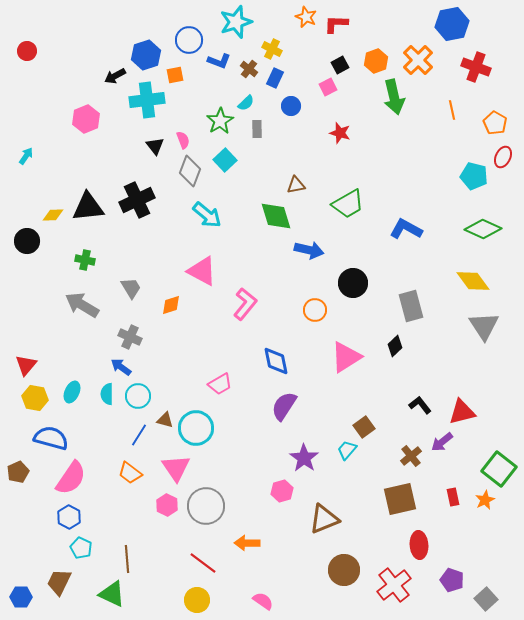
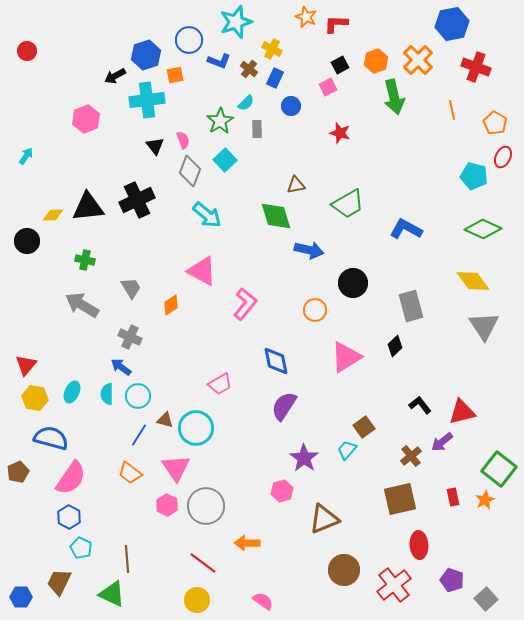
orange diamond at (171, 305): rotated 15 degrees counterclockwise
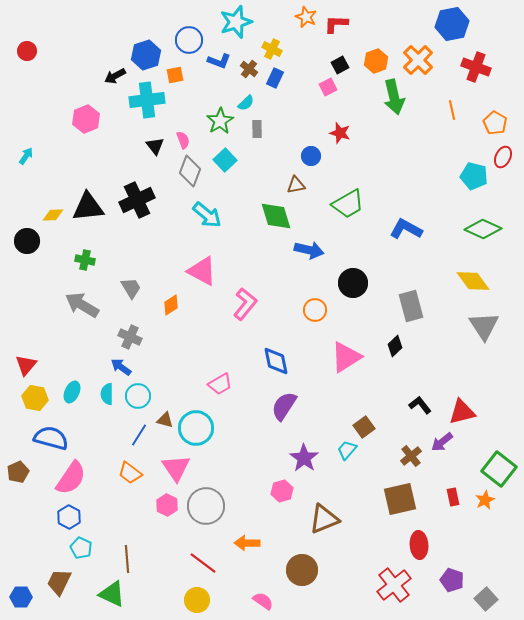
blue circle at (291, 106): moved 20 px right, 50 px down
brown circle at (344, 570): moved 42 px left
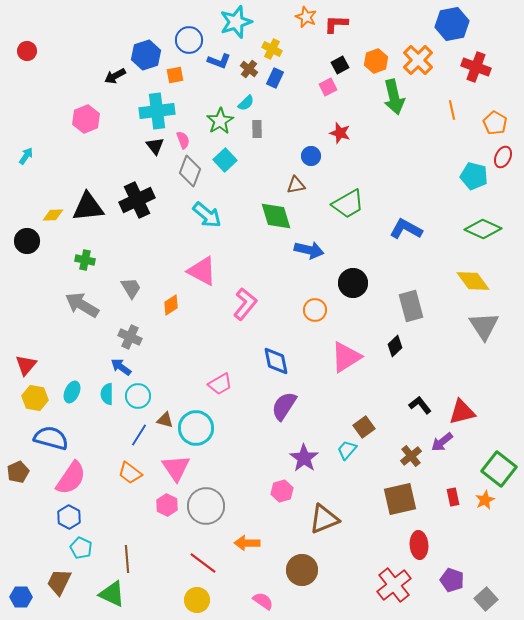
cyan cross at (147, 100): moved 10 px right, 11 px down
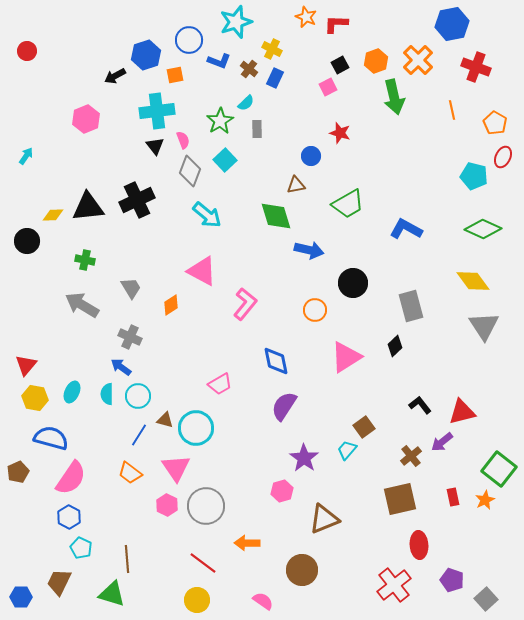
green triangle at (112, 594): rotated 8 degrees counterclockwise
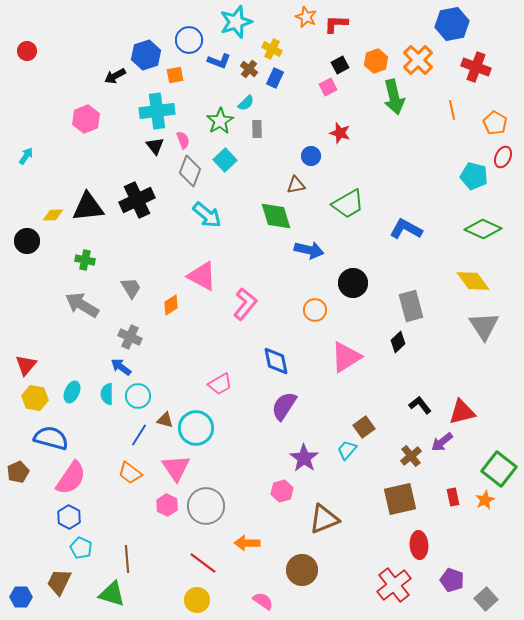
pink triangle at (202, 271): moved 5 px down
black diamond at (395, 346): moved 3 px right, 4 px up
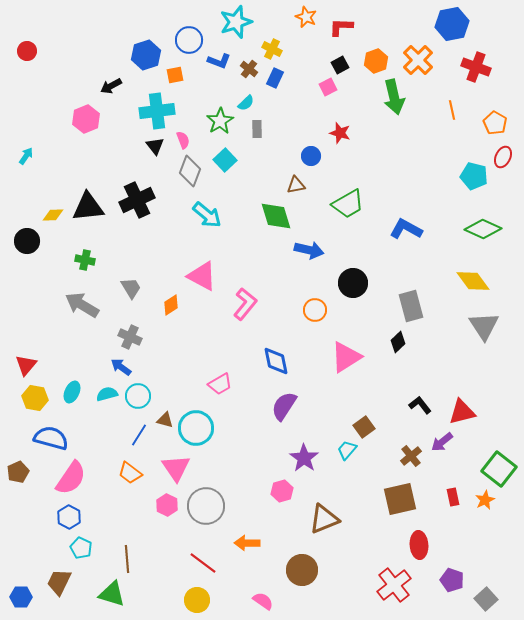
red L-shape at (336, 24): moved 5 px right, 3 px down
black arrow at (115, 76): moved 4 px left, 10 px down
cyan semicircle at (107, 394): rotated 75 degrees clockwise
